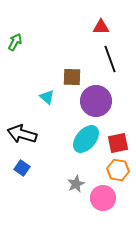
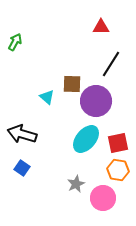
black line: moved 1 px right, 5 px down; rotated 52 degrees clockwise
brown square: moved 7 px down
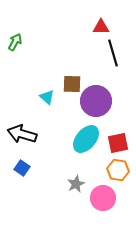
black line: moved 2 px right, 11 px up; rotated 48 degrees counterclockwise
